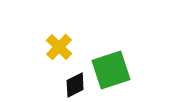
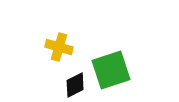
yellow cross: rotated 28 degrees counterclockwise
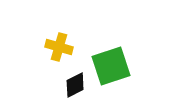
green square: moved 4 px up
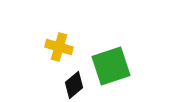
black diamond: moved 1 px left; rotated 12 degrees counterclockwise
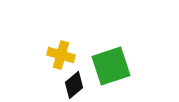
yellow cross: moved 2 px right, 8 px down
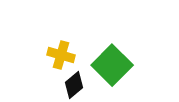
green square: moved 1 px right, 1 px up; rotated 27 degrees counterclockwise
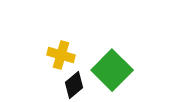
green square: moved 5 px down
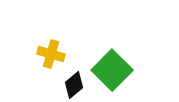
yellow cross: moved 10 px left, 1 px up
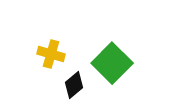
green square: moved 7 px up
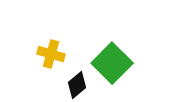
black diamond: moved 3 px right
